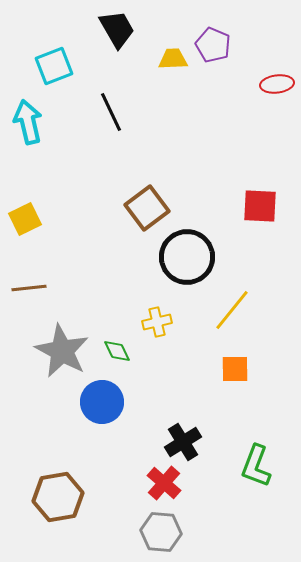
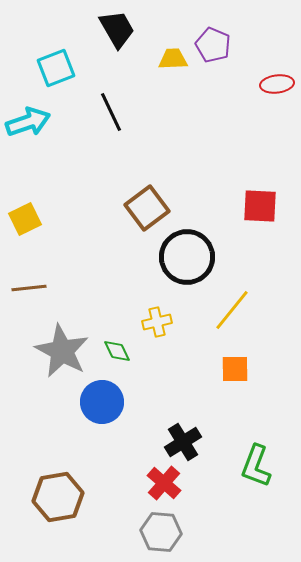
cyan square: moved 2 px right, 2 px down
cyan arrow: rotated 84 degrees clockwise
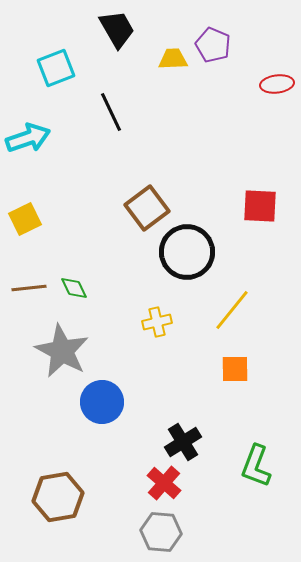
cyan arrow: moved 16 px down
black circle: moved 5 px up
green diamond: moved 43 px left, 63 px up
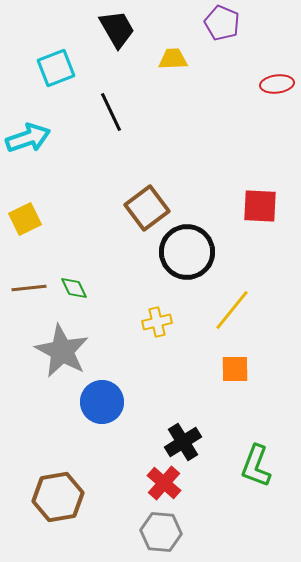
purple pentagon: moved 9 px right, 22 px up
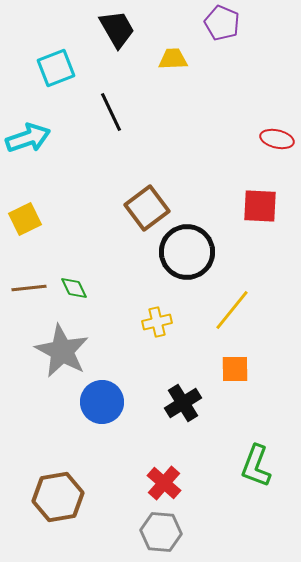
red ellipse: moved 55 px down; rotated 20 degrees clockwise
black cross: moved 39 px up
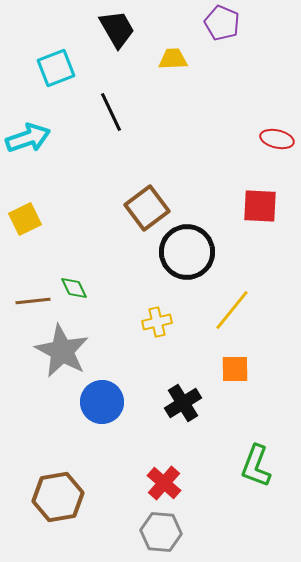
brown line: moved 4 px right, 13 px down
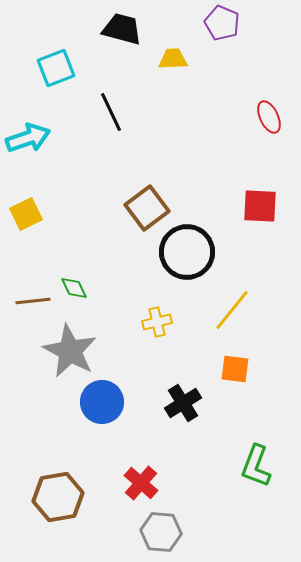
black trapezoid: moved 5 px right; rotated 45 degrees counterclockwise
red ellipse: moved 8 px left, 22 px up; rotated 52 degrees clockwise
yellow square: moved 1 px right, 5 px up
gray star: moved 8 px right
orange square: rotated 8 degrees clockwise
red cross: moved 23 px left
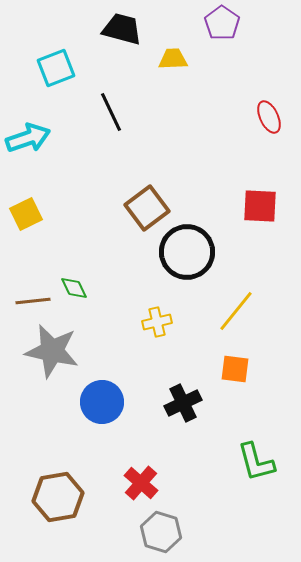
purple pentagon: rotated 12 degrees clockwise
yellow line: moved 4 px right, 1 px down
gray star: moved 18 px left; rotated 16 degrees counterclockwise
black cross: rotated 6 degrees clockwise
green L-shape: moved 4 px up; rotated 36 degrees counterclockwise
gray hexagon: rotated 12 degrees clockwise
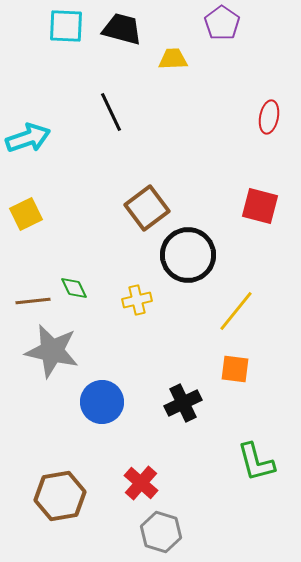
cyan square: moved 10 px right, 42 px up; rotated 24 degrees clockwise
red ellipse: rotated 36 degrees clockwise
red square: rotated 12 degrees clockwise
black circle: moved 1 px right, 3 px down
yellow cross: moved 20 px left, 22 px up
brown hexagon: moved 2 px right, 1 px up
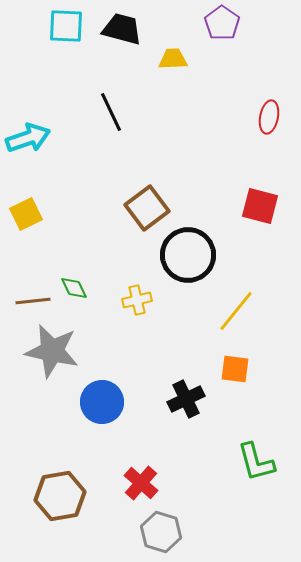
black cross: moved 3 px right, 4 px up
